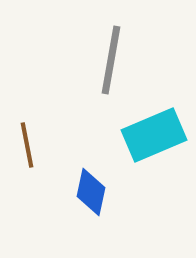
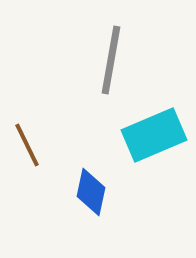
brown line: rotated 15 degrees counterclockwise
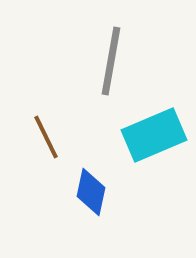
gray line: moved 1 px down
brown line: moved 19 px right, 8 px up
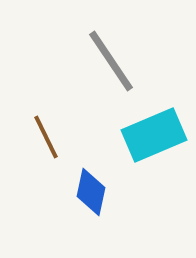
gray line: rotated 44 degrees counterclockwise
